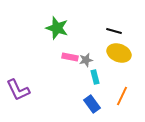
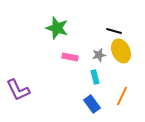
yellow ellipse: moved 2 px right, 2 px up; rotated 45 degrees clockwise
gray star: moved 13 px right, 5 px up
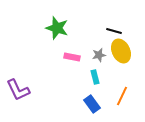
pink rectangle: moved 2 px right
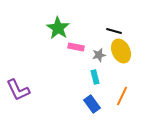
green star: moved 1 px right; rotated 15 degrees clockwise
pink rectangle: moved 4 px right, 10 px up
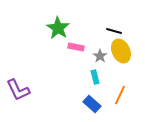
gray star: moved 1 px right, 1 px down; rotated 24 degrees counterclockwise
orange line: moved 2 px left, 1 px up
blue rectangle: rotated 12 degrees counterclockwise
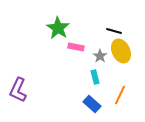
purple L-shape: rotated 50 degrees clockwise
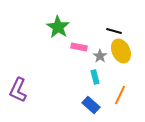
green star: moved 1 px up
pink rectangle: moved 3 px right
blue rectangle: moved 1 px left, 1 px down
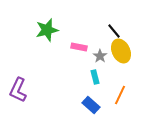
green star: moved 11 px left, 3 px down; rotated 25 degrees clockwise
black line: rotated 35 degrees clockwise
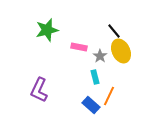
purple L-shape: moved 21 px right
orange line: moved 11 px left, 1 px down
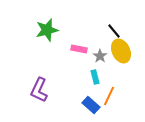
pink rectangle: moved 2 px down
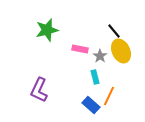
pink rectangle: moved 1 px right
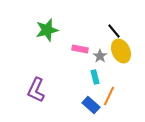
purple L-shape: moved 3 px left
